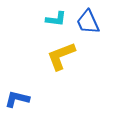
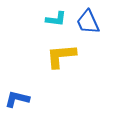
yellow L-shape: rotated 16 degrees clockwise
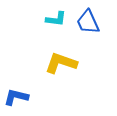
yellow L-shape: moved 7 px down; rotated 24 degrees clockwise
blue L-shape: moved 1 px left, 2 px up
